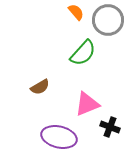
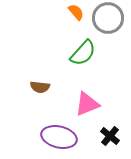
gray circle: moved 2 px up
brown semicircle: rotated 36 degrees clockwise
black cross: moved 9 px down; rotated 18 degrees clockwise
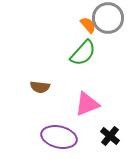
orange semicircle: moved 12 px right, 13 px down
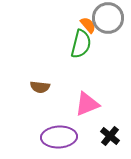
green semicircle: moved 2 px left, 9 px up; rotated 28 degrees counterclockwise
purple ellipse: rotated 16 degrees counterclockwise
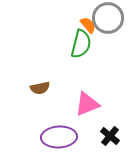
brown semicircle: moved 1 px down; rotated 18 degrees counterclockwise
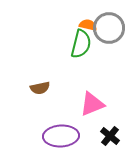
gray circle: moved 1 px right, 10 px down
orange semicircle: rotated 36 degrees counterclockwise
pink triangle: moved 5 px right
purple ellipse: moved 2 px right, 1 px up
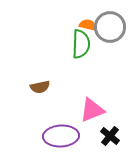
gray circle: moved 1 px right, 1 px up
green semicircle: rotated 12 degrees counterclockwise
brown semicircle: moved 1 px up
pink triangle: moved 6 px down
